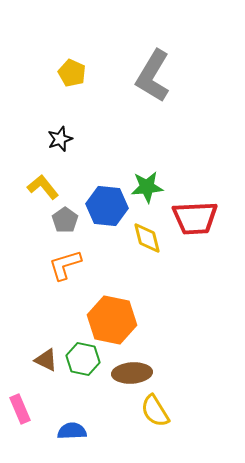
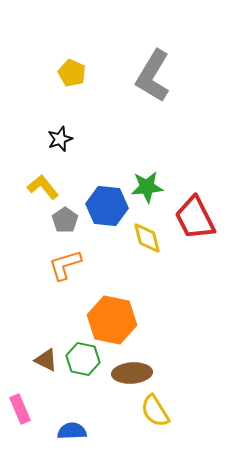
red trapezoid: rotated 66 degrees clockwise
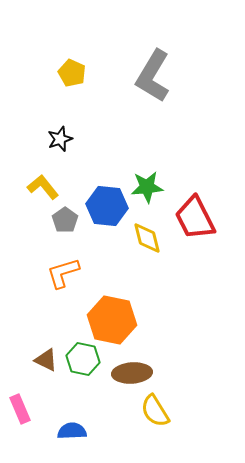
orange L-shape: moved 2 px left, 8 px down
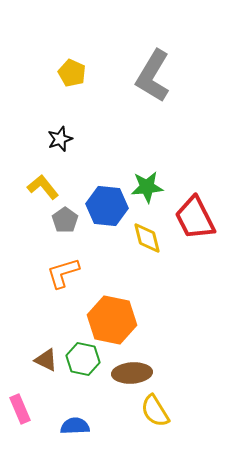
blue semicircle: moved 3 px right, 5 px up
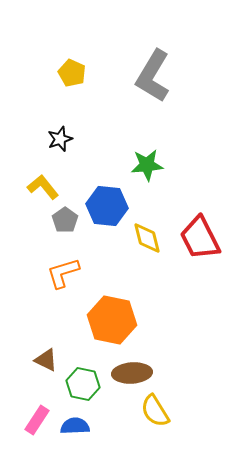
green star: moved 22 px up
red trapezoid: moved 5 px right, 20 px down
green hexagon: moved 25 px down
pink rectangle: moved 17 px right, 11 px down; rotated 56 degrees clockwise
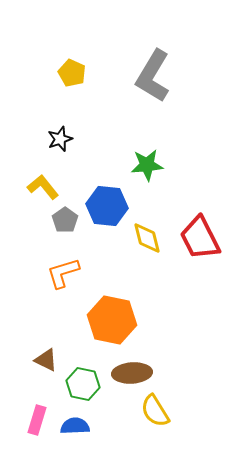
pink rectangle: rotated 16 degrees counterclockwise
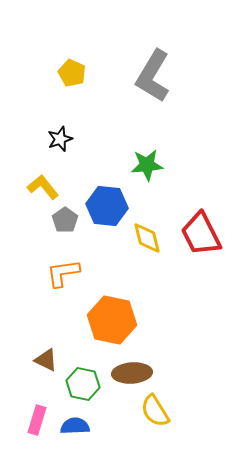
red trapezoid: moved 1 px right, 4 px up
orange L-shape: rotated 9 degrees clockwise
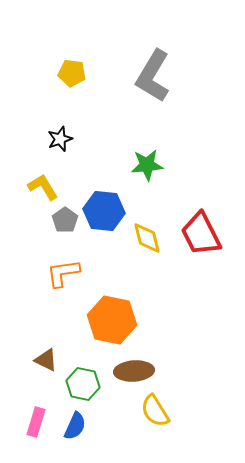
yellow pentagon: rotated 16 degrees counterclockwise
yellow L-shape: rotated 8 degrees clockwise
blue hexagon: moved 3 px left, 5 px down
brown ellipse: moved 2 px right, 2 px up
pink rectangle: moved 1 px left, 2 px down
blue semicircle: rotated 116 degrees clockwise
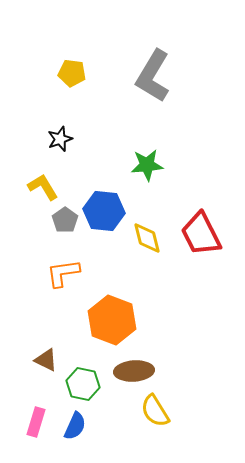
orange hexagon: rotated 9 degrees clockwise
